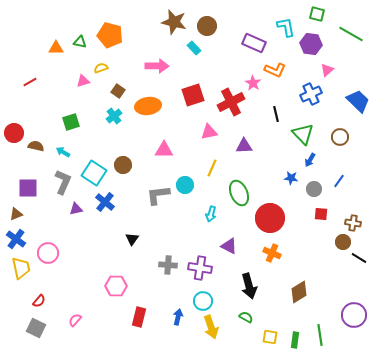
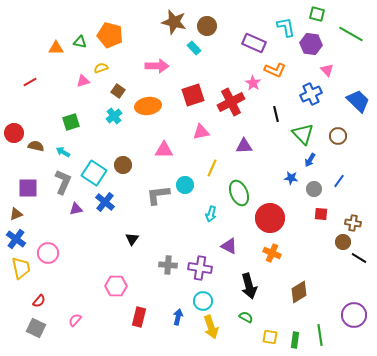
pink triangle at (327, 70): rotated 32 degrees counterclockwise
pink triangle at (209, 132): moved 8 px left
brown circle at (340, 137): moved 2 px left, 1 px up
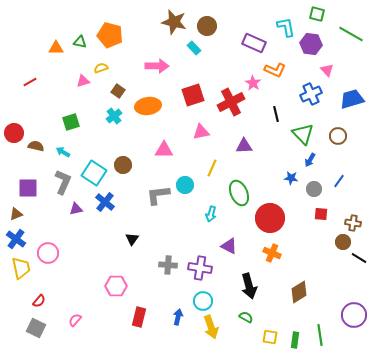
blue trapezoid at (358, 101): moved 6 px left, 2 px up; rotated 60 degrees counterclockwise
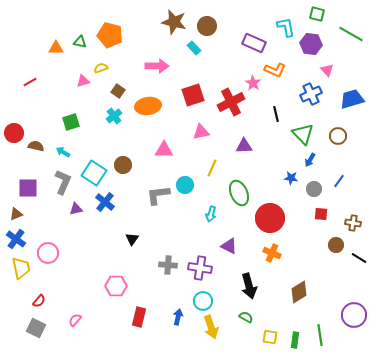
brown circle at (343, 242): moved 7 px left, 3 px down
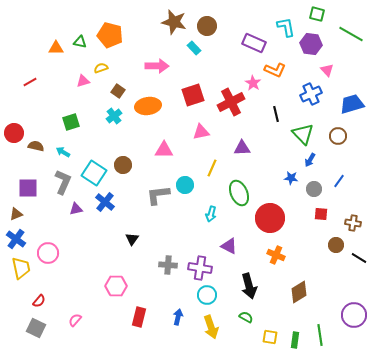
blue trapezoid at (352, 99): moved 5 px down
purple triangle at (244, 146): moved 2 px left, 2 px down
orange cross at (272, 253): moved 4 px right, 2 px down
cyan circle at (203, 301): moved 4 px right, 6 px up
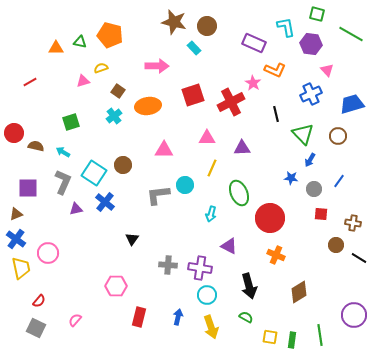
pink triangle at (201, 132): moved 6 px right, 6 px down; rotated 12 degrees clockwise
green rectangle at (295, 340): moved 3 px left
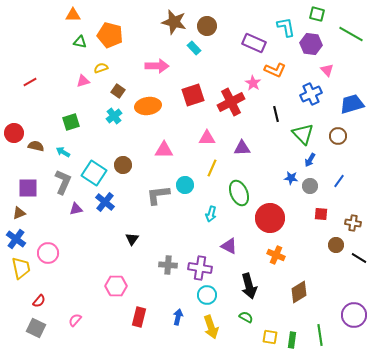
orange triangle at (56, 48): moved 17 px right, 33 px up
gray circle at (314, 189): moved 4 px left, 3 px up
brown triangle at (16, 214): moved 3 px right, 1 px up
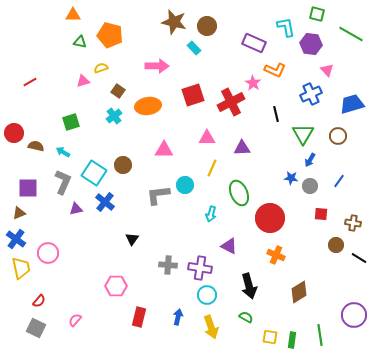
green triangle at (303, 134): rotated 15 degrees clockwise
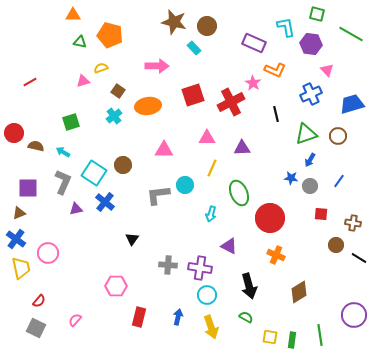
green triangle at (303, 134): moved 3 px right; rotated 40 degrees clockwise
